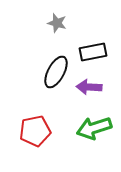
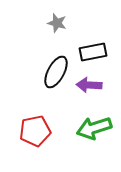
purple arrow: moved 2 px up
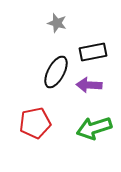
red pentagon: moved 8 px up
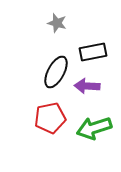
purple arrow: moved 2 px left, 1 px down
red pentagon: moved 15 px right, 5 px up
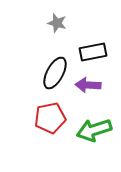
black ellipse: moved 1 px left, 1 px down
purple arrow: moved 1 px right, 1 px up
green arrow: moved 2 px down
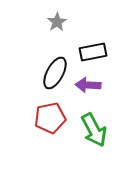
gray star: moved 1 px up; rotated 24 degrees clockwise
green arrow: rotated 100 degrees counterclockwise
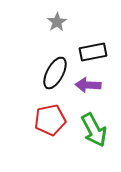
red pentagon: moved 2 px down
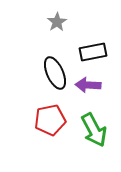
black ellipse: rotated 52 degrees counterclockwise
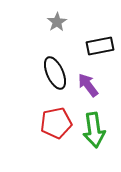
black rectangle: moved 7 px right, 6 px up
purple arrow: rotated 50 degrees clockwise
red pentagon: moved 6 px right, 3 px down
green arrow: rotated 20 degrees clockwise
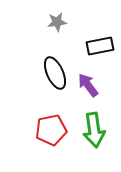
gray star: rotated 24 degrees clockwise
red pentagon: moved 5 px left, 7 px down
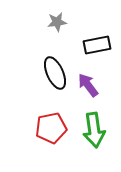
black rectangle: moved 3 px left, 1 px up
red pentagon: moved 2 px up
